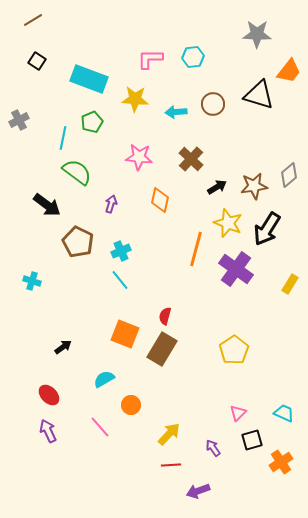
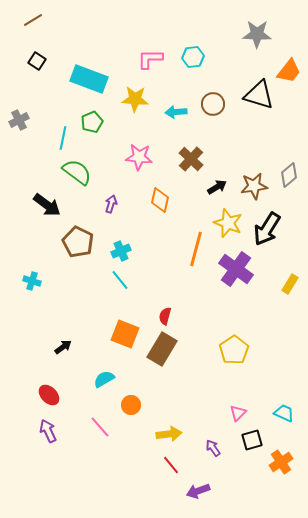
yellow arrow at (169, 434): rotated 40 degrees clockwise
red line at (171, 465): rotated 54 degrees clockwise
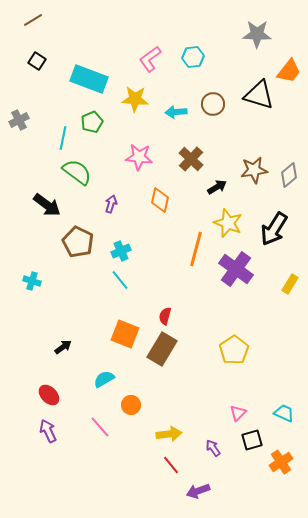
pink L-shape at (150, 59): rotated 36 degrees counterclockwise
brown star at (254, 186): moved 16 px up
black arrow at (267, 229): moved 7 px right
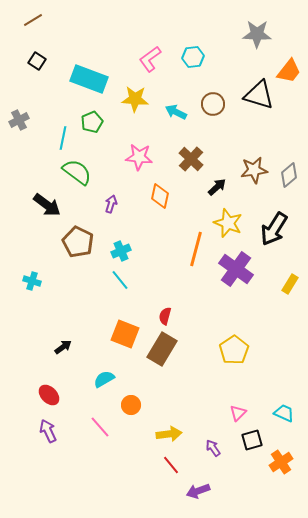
cyan arrow at (176, 112): rotated 30 degrees clockwise
black arrow at (217, 187): rotated 12 degrees counterclockwise
orange diamond at (160, 200): moved 4 px up
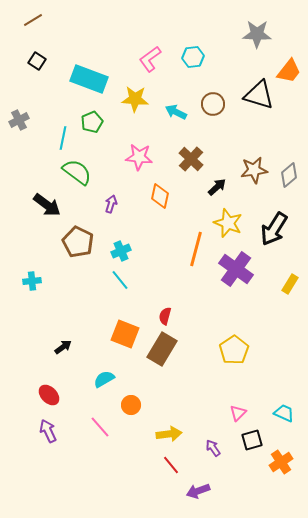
cyan cross at (32, 281): rotated 24 degrees counterclockwise
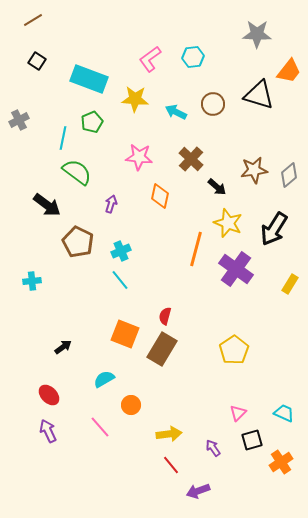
black arrow at (217, 187): rotated 84 degrees clockwise
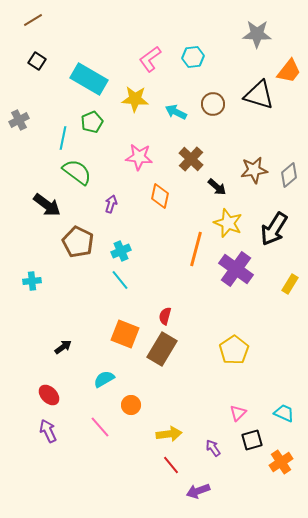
cyan rectangle at (89, 79): rotated 9 degrees clockwise
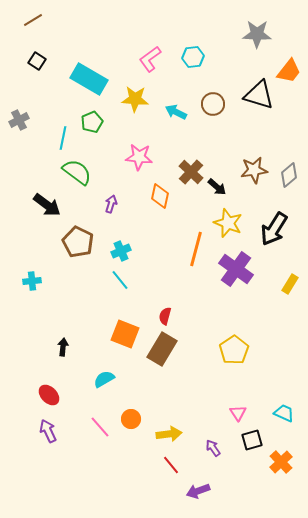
brown cross at (191, 159): moved 13 px down
black arrow at (63, 347): rotated 48 degrees counterclockwise
orange circle at (131, 405): moved 14 px down
pink triangle at (238, 413): rotated 18 degrees counterclockwise
orange cross at (281, 462): rotated 10 degrees counterclockwise
